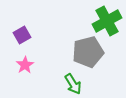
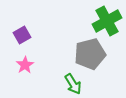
gray pentagon: moved 2 px right, 2 px down
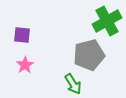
purple square: rotated 36 degrees clockwise
gray pentagon: moved 1 px left, 1 px down
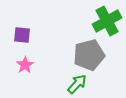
green arrow: moved 4 px right; rotated 105 degrees counterclockwise
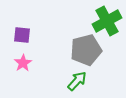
gray pentagon: moved 3 px left, 5 px up
pink star: moved 2 px left, 2 px up
green arrow: moved 3 px up
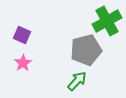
purple square: rotated 18 degrees clockwise
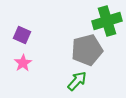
green cross: rotated 12 degrees clockwise
gray pentagon: moved 1 px right
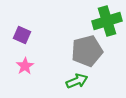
gray pentagon: moved 1 px down
pink star: moved 2 px right, 3 px down
green arrow: rotated 25 degrees clockwise
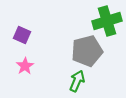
green arrow: rotated 45 degrees counterclockwise
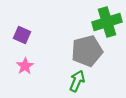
green cross: moved 1 px down
